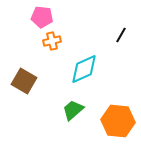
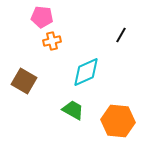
cyan diamond: moved 2 px right, 3 px down
green trapezoid: rotated 70 degrees clockwise
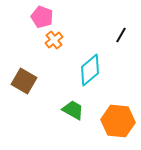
pink pentagon: rotated 15 degrees clockwise
orange cross: moved 2 px right, 1 px up; rotated 24 degrees counterclockwise
cyan diamond: moved 4 px right, 2 px up; rotated 16 degrees counterclockwise
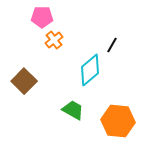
pink pentagon: rotated 20 degrees counterclockwise
black line: moved 9 px left, 10 px down
brown square: rotated 15 degrees clockwise
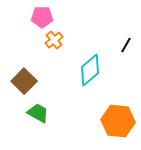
black line: moved 14 px right
green trapezoid: moved 35 px left, 3 px down
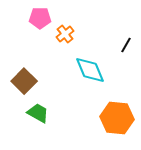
pink pentagon: moved 2 px left, 1 px down
orange cross: moved 11 px right, 6 px up
cyan diamond: rotated 72 degrees counterclockwise
orange hexagon: moved 1 px left, 3 px up
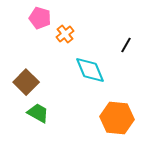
pink pentagon: rotated 15 degrees clockwise
brown square: moved 2 px right, 1 px down
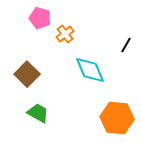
brown square: moved 1 px right, 8 px up
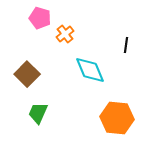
black line: rotated 21 degrees counterclockwise
green trapezoid: rotated 95 degrees counterclockwise
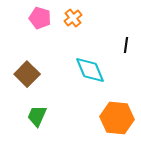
orange cross: moved 8 px right, 16 px up
green trapezoid: moved 1 px left, 3 px down
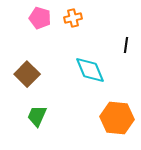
orange cross: rotated 24 degrees clockwise
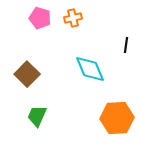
cyan diamond: moved 1 px up
orange hexagon: rotated 8 degrees counterclockwise
